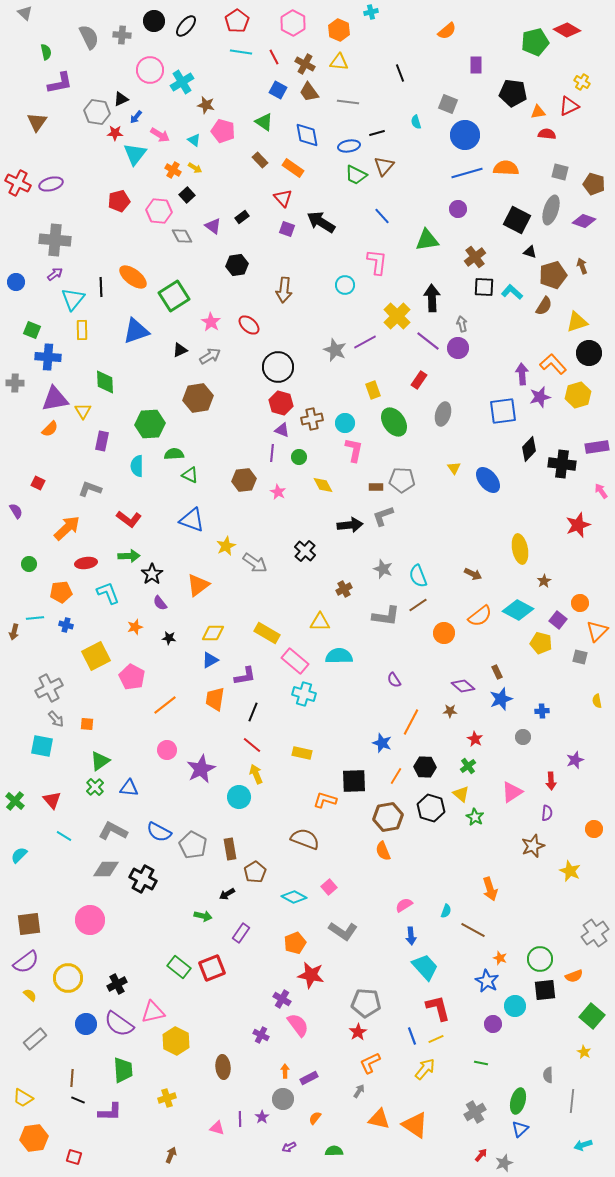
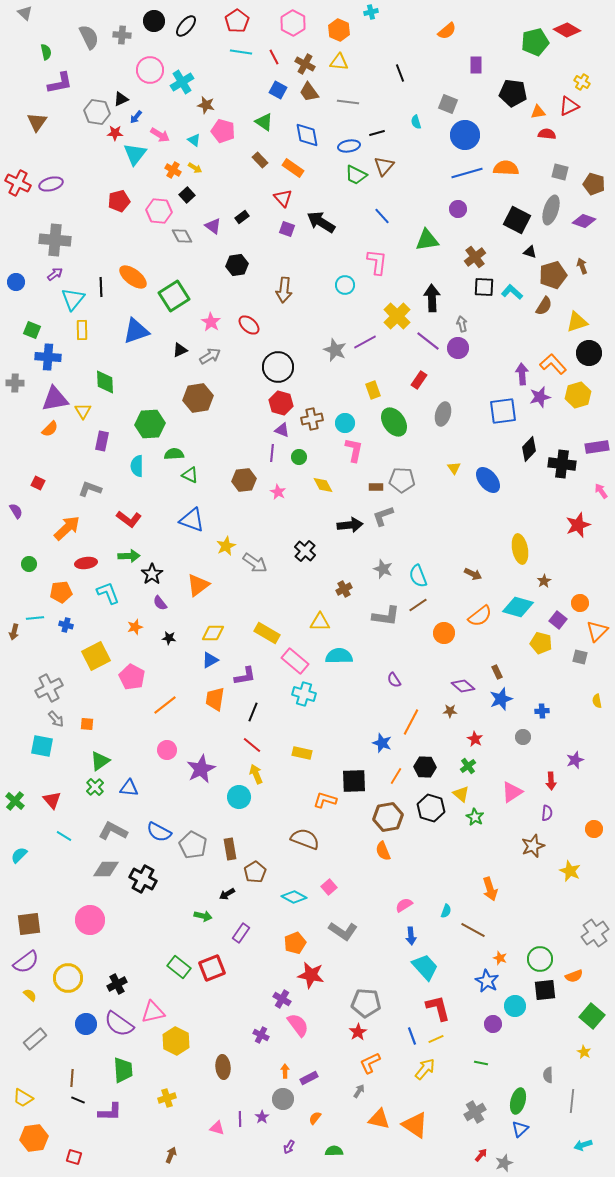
cyan diamond at (518, 610): moved 3 px up; rotated 12 degrees counterclockwise
purple arrow at (289, 1147): rotated 32 degrees counterclockwise
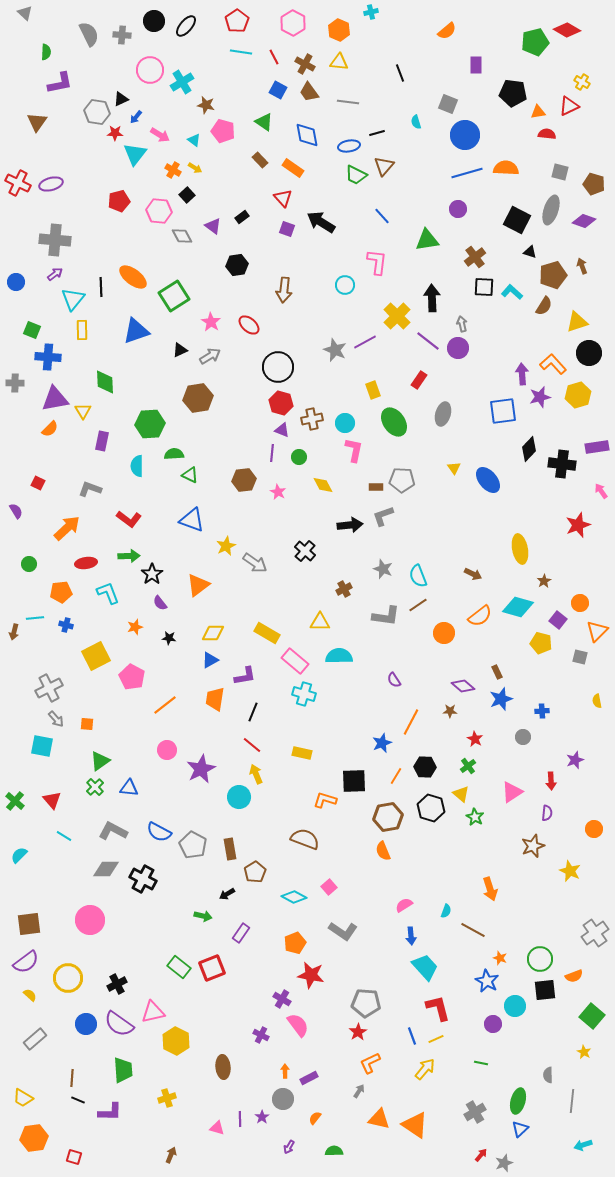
gray semicircle at (89, 37): moved 3 px up
green semicircle at (46, 52): rotated 14 degrees clockwise
blue star at (382, 743): rotated 30 degrees clockwise
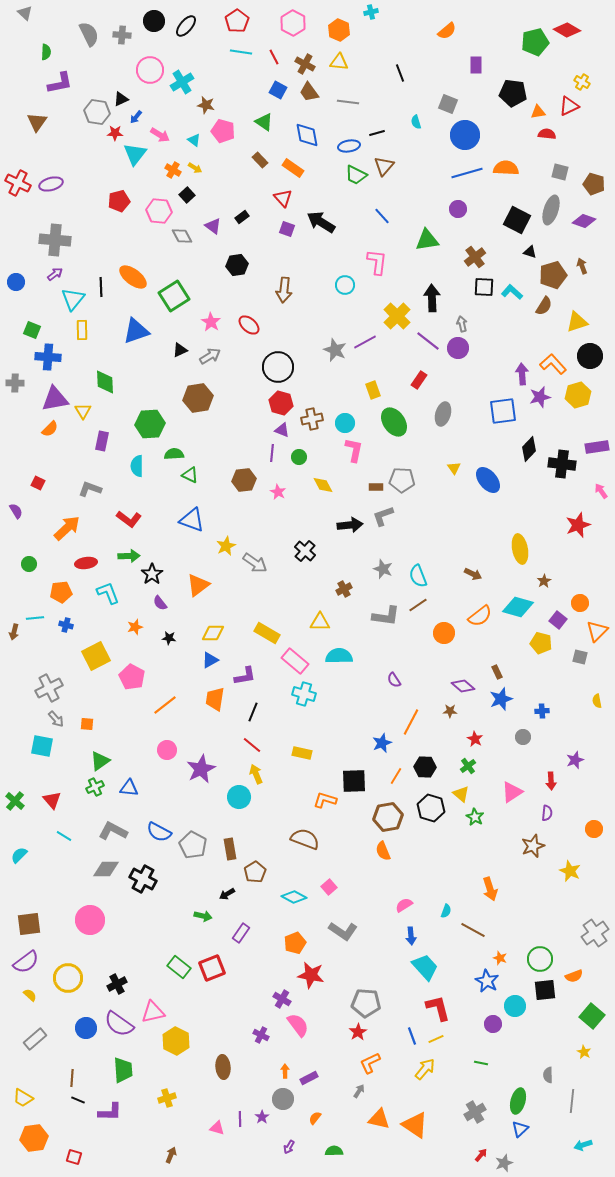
black circle at (589, 353): moved 1 px right, 3 px down
green cross at (95, 787): rotated 18 degrees clockwise
blue circle at (86, 1024): moved 4 px down
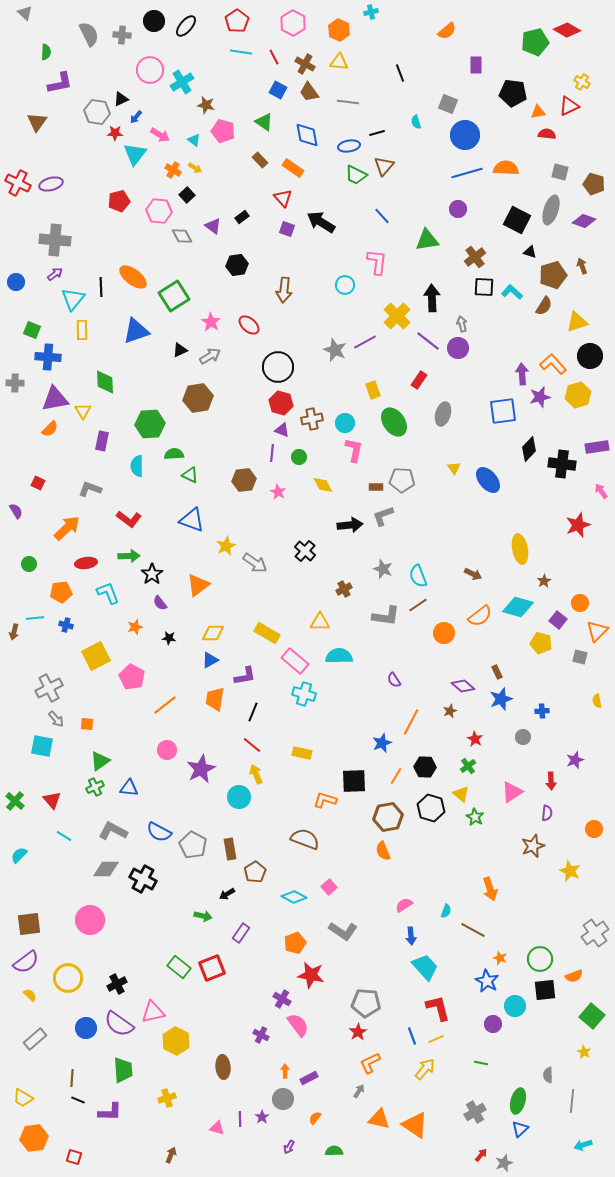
brown star at (450, 711): rotated 24 degrees counterclockwise
